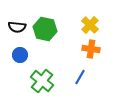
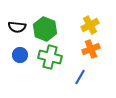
yellow cross: rotated 18 degrees clockwise
green hexagon: rotated 10 degrees clockwise
orange cross: rotated 30 degrees counterclockwise
green cross: moved 8 px right, 24 px up; rotated 25 degrees counterclockwise
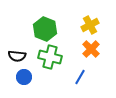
black semicircle: moved 29 px down
orange cross: rotated 24 degrees counterclockwise
blue circle: moved 4 px right, 22 px down
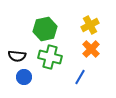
green hexagon: rotated 25 degrees clockwise
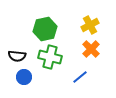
blue line: rotated 21 degrees clockwise
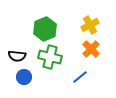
green hexagon: rotated 10 degrees counterclockwise
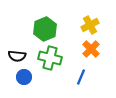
green cross: moved 1 px down
blue line: moved 1 px right; rotated 28 degrees counterclockwise
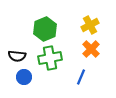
green cross: rotated 25 degrees counterclockwise
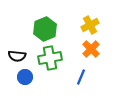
blue circle: moved 1 px right
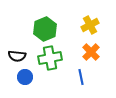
orange cross: moved 3 px down
blue line: rotated 35 degrees counterclockwise
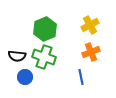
orange cross: rotated 24 degrees clockwise
green cross: moved 6 px left, 1 px up; rotated 30 degrees clockwise
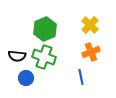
yellow cross: rotated 18 degrees counterclockwise
blue circle: moved 1 px right, 1 px down
